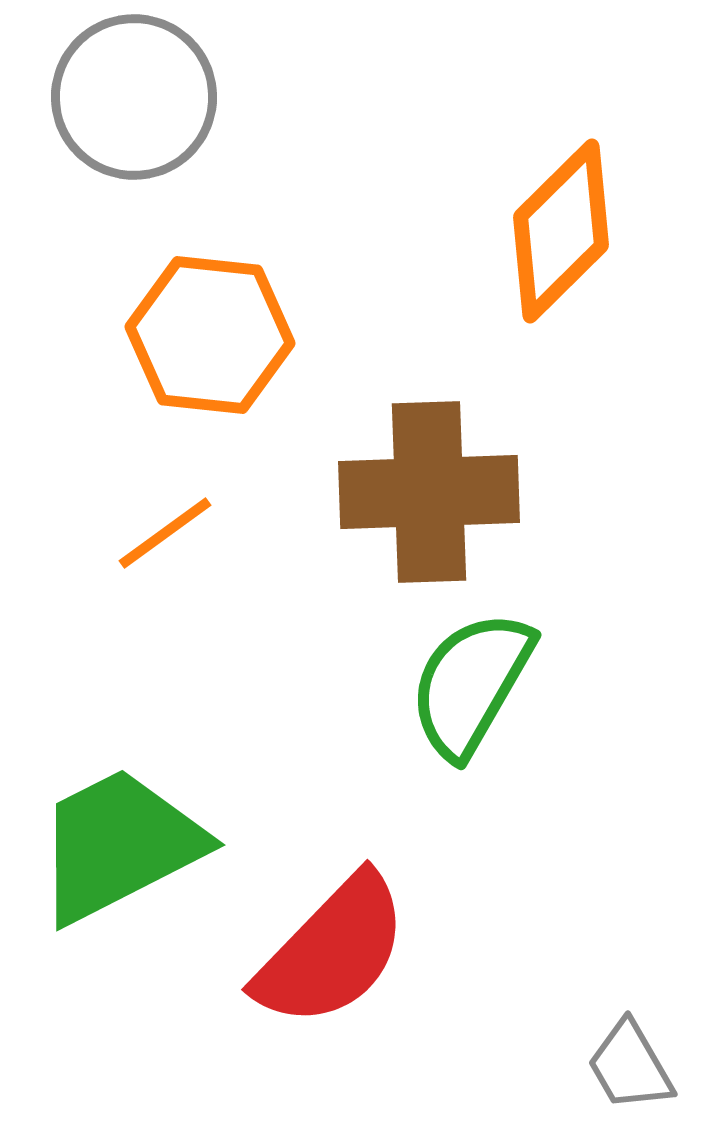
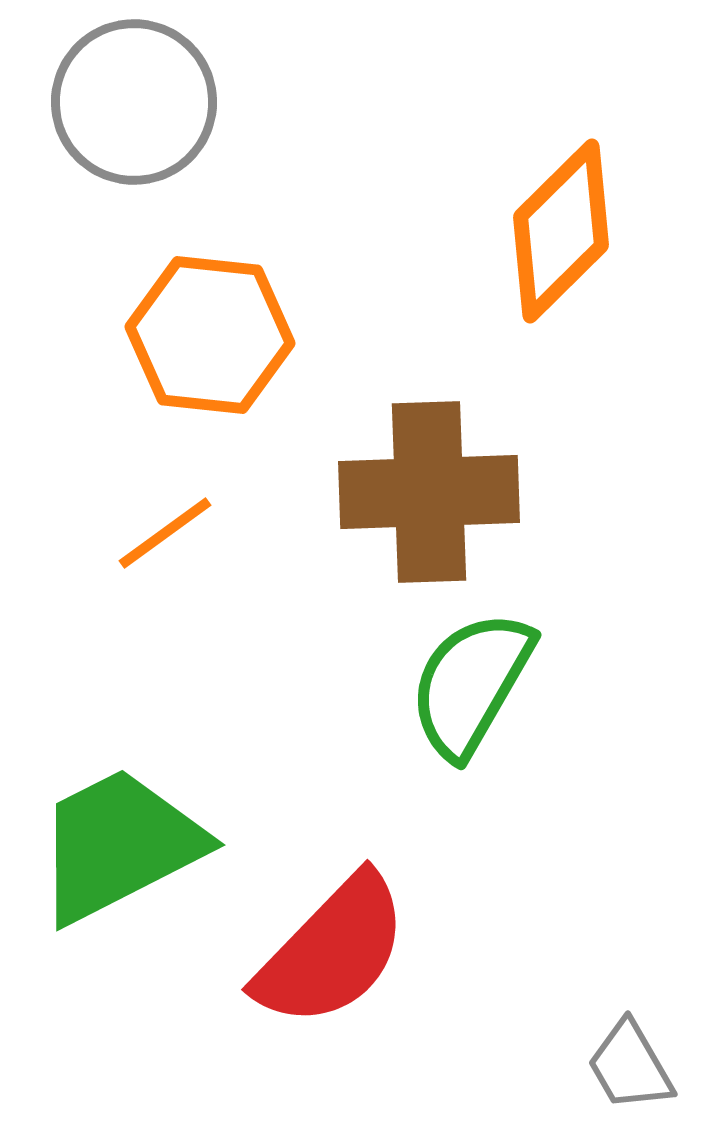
gray circle: moved 5 px down
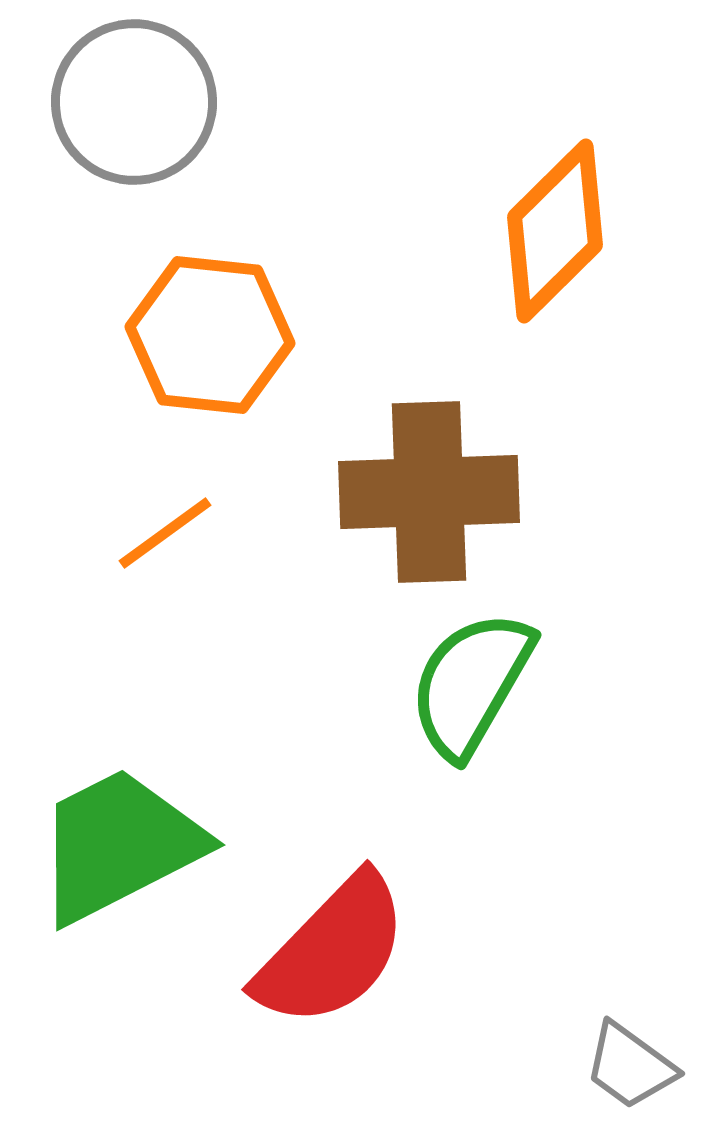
orange diamond: moved 6 px left
gray trapezoid: rotated 24 degrees counterclockwise
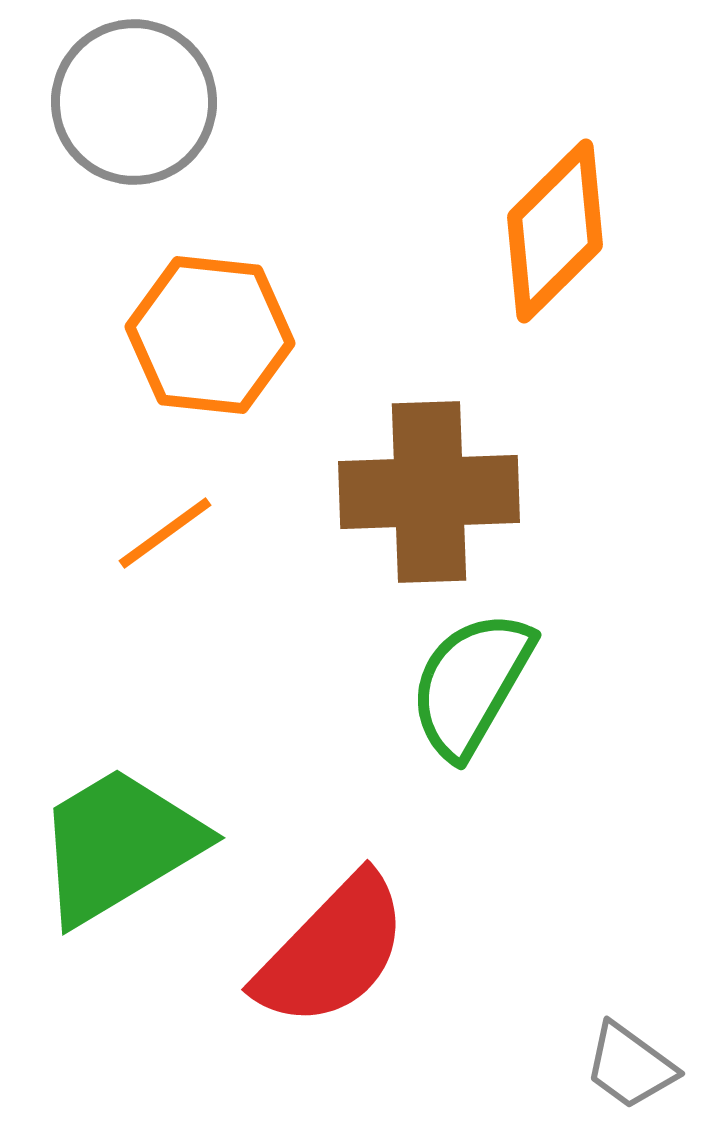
green trapezoid: rotated 4 degrees counterclockwise
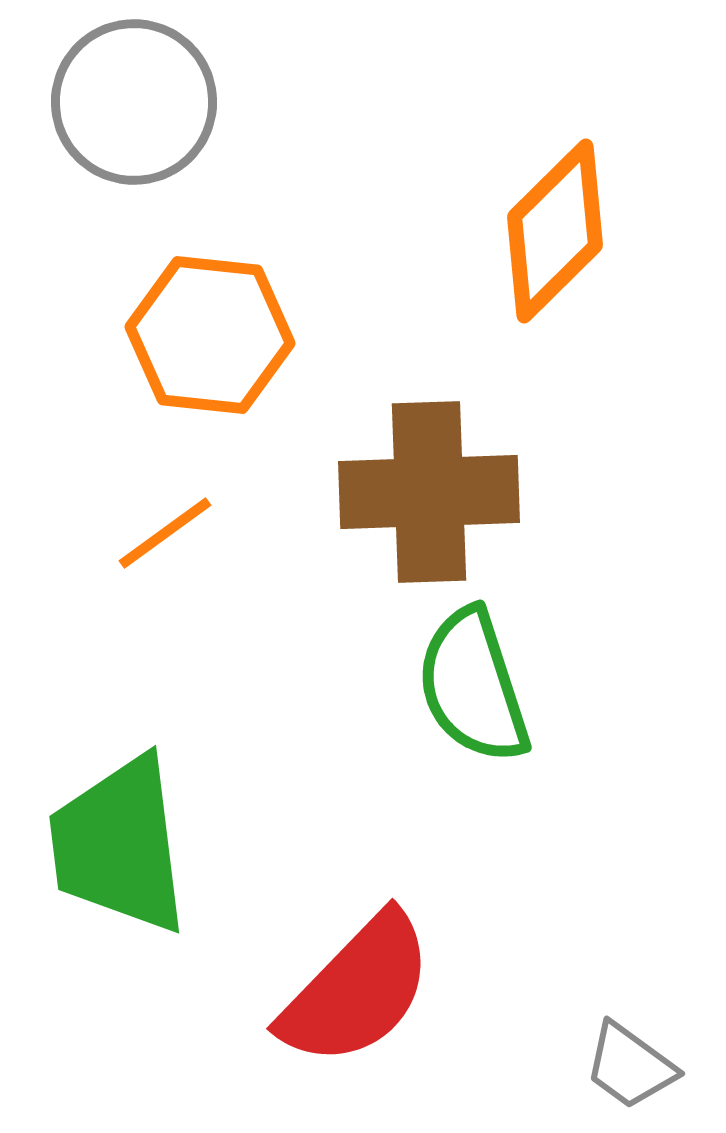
green semicircle: moved 2 px right, 2 px down; rotated 48 degrees counterclockwise
green trapezoid: rotated 66 degrees counterclockwise
red semicircle: moved 25 px right, 39 px down
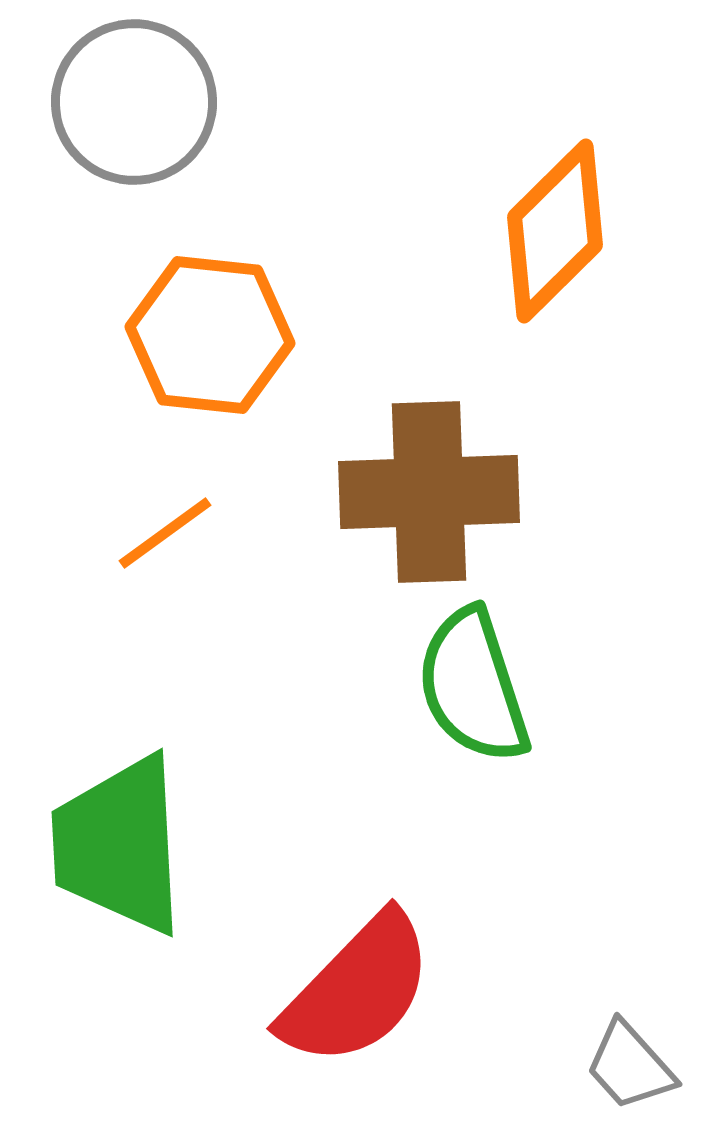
green trapezoid: rotated 4 degrees clockwise
gray trapezoid: rotated 12 degrees clockwise
